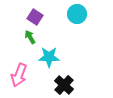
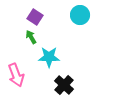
cyan circle: moved 3 px right, 1 px down
green arrow: moved 1 px right
pink arrow: moved 3 px left; rotated 40 degrees counterclockwise
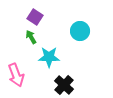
cyan circle: moved 16 px down
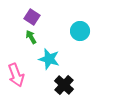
purple square: moved 3 px left
cyan star: moved 2 px down; rotated 15 degrees clockwise
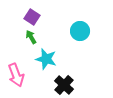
cyan star: moved 3 px left
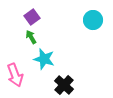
purple square: rotated 21 degrees clockwise
cyan circle: moved 13 px right, 11 px up
cyan star: moved 2 px left
pink arrow: moved 1 px left
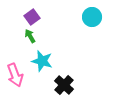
cyan circle: moved 1 px left, 3 px up
green arrow: moved 1 px left, 1 px up
cyan star: moved 2 px left, 2 px down
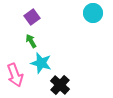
cyan circle: moved 1 px right, 4 px up
green arrow: moved 1 px right, 5 px down
cyan star: moved 1 px left, 2 px down
black cross: moved 4 px left
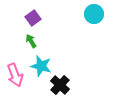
cyan circle: moved 1 px right, 1 px down
purple square: moved 1 px right, 1 px down
cyan star: moved 3 px down
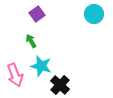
purple square: moved 4 px right, 4 px up
